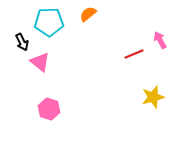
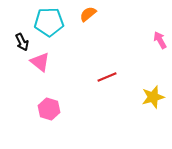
red line: moved 27 px left, 23 px down
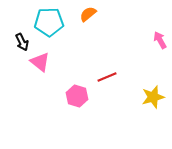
pink hexagon: moved 28 px right, 13 px up
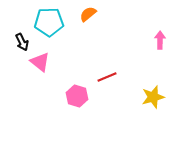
pink arrow: rotated 30 degrees clockwise
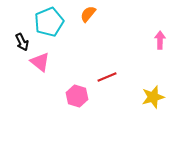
orange semicircle: rotated 12 degrees counterclockwise
cyan pentagon: rotated 20 degrees counterclockwise
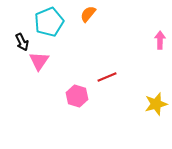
pink triangle: moved 1 px left, 1 px up; rotated 25 degrees clockwise
yellow star: moved 3 px right, 7 px down
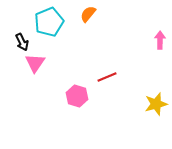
pink triangle: moved 4 px left, 2 px down
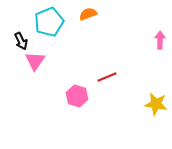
orange semicircle: rotated 30 degrees clockwise
black arrow: moved 1 px left, 1 px up
pink triangle: moved 2 px up
yellow star: rotated 25 degrees clockwise
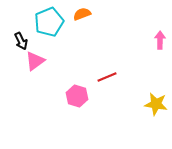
orange semicircle: moved 6 px left
pink triangle: rotated 20 degrees clockwise
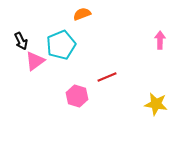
cyan pentagon: moved 12 px right, 23 px down
